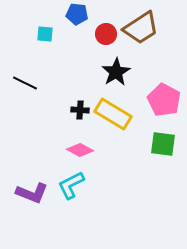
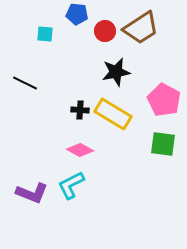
red circle: moved 1 px left, 3 px up
black star: rotated 20 degrees clockwise
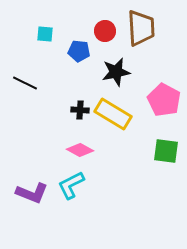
blue pentagon: moved 2 px right, 37 px down
brown trapezoid: rotated 60 degrees counterclockwise
green square: moved 3 px right, 7 px down
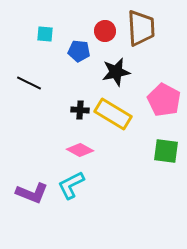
black line: moved 4 px right
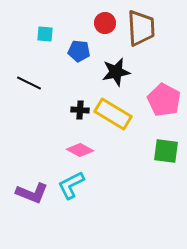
red circle: moved 8 px up
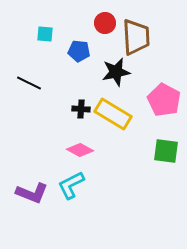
brown trapezoid: moved 5 px left, 9 px down
black cross: moved 1 px right, 1 px up
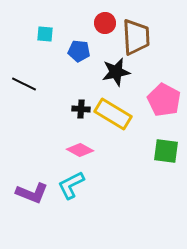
black line: moved 5 px left, 1 px down
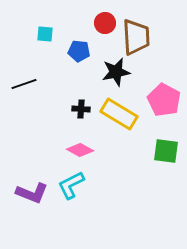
black line: rotated 45 degrees counterclockwise
yellow rectangle: moved 6 px right
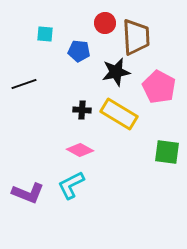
pink pentagon: moved 5 px left, 13 px up
black cross: moved 1 px right, 1 px down
green square: moved 1 px right, 1 px down
purple L-shape: moved 4 px left
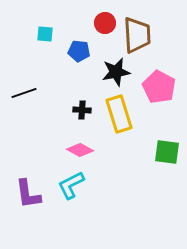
brown trapezoid: moved 1 px right, 2 px up
black line: moved 9 px down
yellow rectangle: rotated 42 degrees clockwise
purple L-shape: moved 1 px down; rotated 60 degrees clockwise
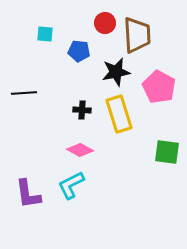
black line: rotated 15 degrees clockwise
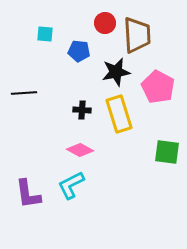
pink pentagon: moved 1 px left
